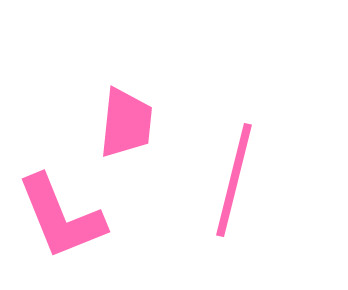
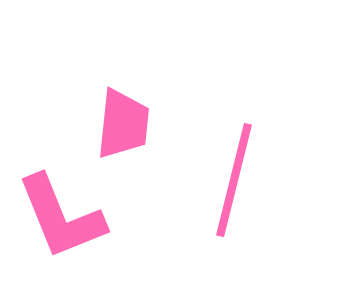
pink trapezoid: moved 3 px left, 1 px down
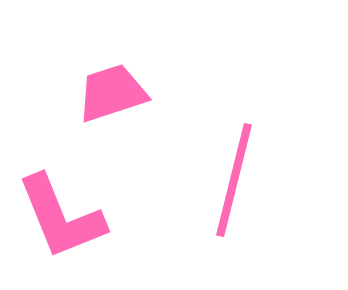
pink trapezoid: moved 11 px left, 31 px up; rotated 114 degrees counterclockwise
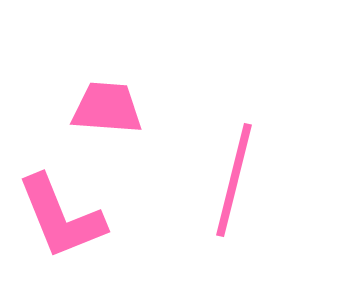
pink trapezoid: moved 5 px left, 15 px down; rotated 22 degrees clockwise
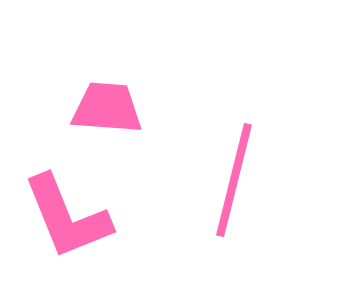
pink L-shape: moved 6 px right
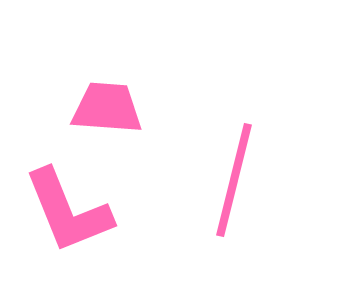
pink L-shape: moved 1 px right, 6 px up
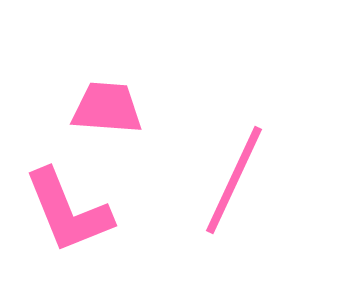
pink line: rotated 11 degrees clockwise
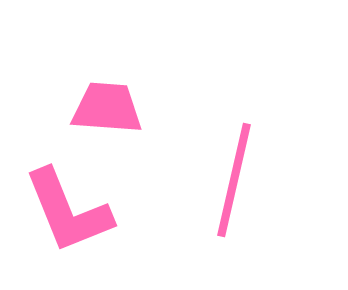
pink line: rotated 12 degrees counterclockwise
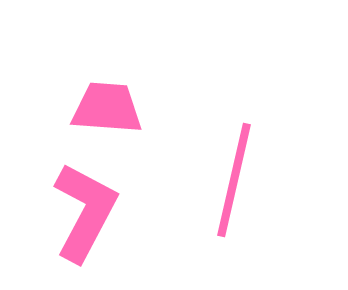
pink L-shape: moved 17 px right, 1 px down; rotated 130 degrees counterclockwise
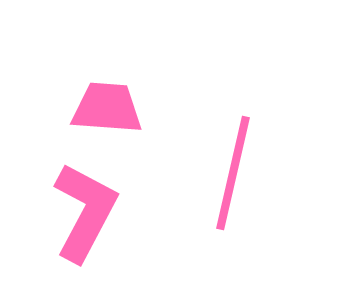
pink line: moved 1 px left, 7 px up
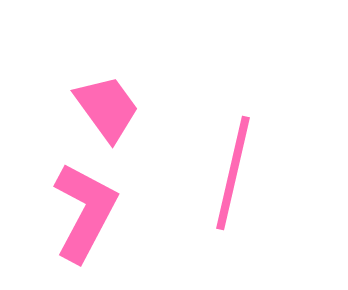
pink trapezoid: rotated 50 degrees clockwise
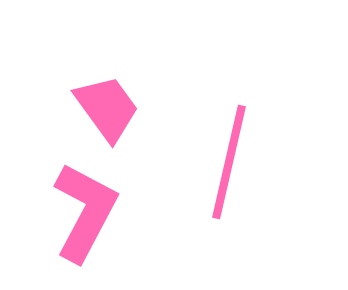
pink line: moved 4 px left, 11 px up
